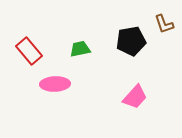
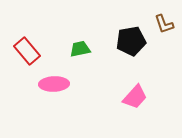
red rectangle: moved 2 px left
pink ellipse: moved 1 px left
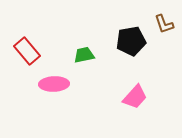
green trapezoid: moved 4 px right, 6 px down
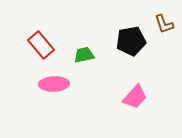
red rectangle: moved 14 px right, 6 px up
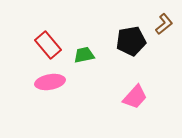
brown L-shape: rotated 110 degrees counterclockwise
red rectangle: moved 7 px right
pink ellipse: moved 4 px left, 2 px up; rotated 8 degrees counterclockwise
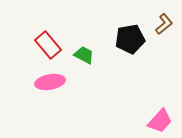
black pentagon: moved 1 px left, 2 px up
green trapezoid: rotated 40 degrees clockwise
pink trapezoid: moved 25 px right, 24 px down
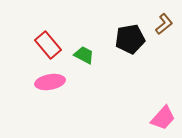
pink trapezoid: moved 3 px right, 3 px up
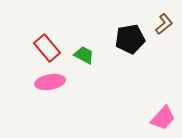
red rectangle: moved 1 px left, 3 px down
